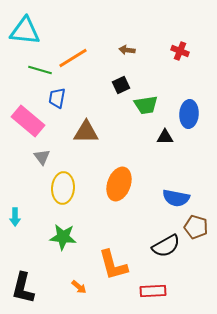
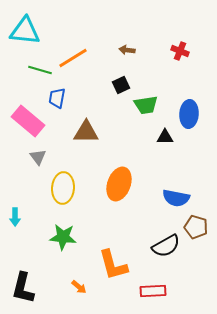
gray triangle: moved 4 px left
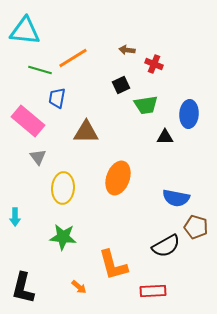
red cross: moved 26 px left, 13 px down
orange ellipse: moved 1 px left, 6 px up
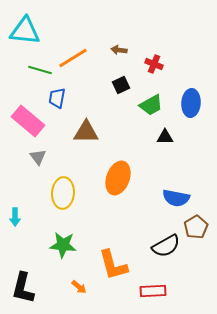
brown arrow: moved 8 px left
green trapezoid: moved 5 px right; rotated 20 degrees counterclockwise
blue ellipse: moved 2 px right, 11 px up
yellow ellipse: moved 5 px down
brown pentagon: rotated 25 degrees clockwise
green star: moved 8 px down
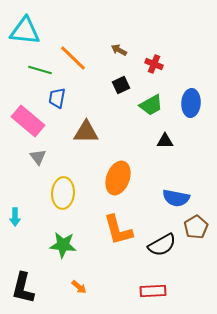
brown arrow: rotated 21 degrees clockwise
orange line: rotated 76 degrees clockwise
black triangle: moved 4 px down
black semicircle: moved 4 px left, 1 px up
orange L-shape: moved 5 px right, 35 px up
